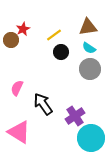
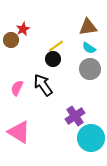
yellow line: moved 2 px right, 11 px down
black circle: moved 8 px left, 7 px down
black arrow: moved 19 px up
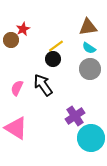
pink triangle: moved 3 px left, 4 px up
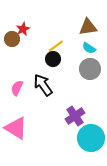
brown circle: moved 1 px right, 1 px up
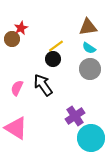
red star: moved 2 px left, 1 px up
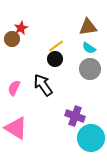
black circle: moved 2 px right
pink semicircle: moved 3 px left
purple cross: rotated 36 degrees counterclockwise
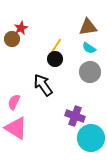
yellow line: rotated 21 degrees counterclockwise
gray circle: moved 3 px down
pink semicircle: moved 14 px down
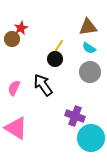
yellow line: moved 2 px right, 1 px down
pink semicircle: moved 14 px up
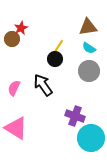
gray circle: moved 1 px left, 1 px up
